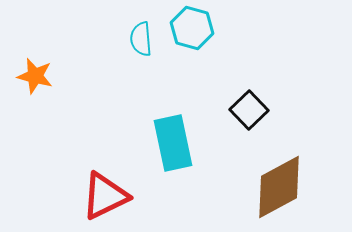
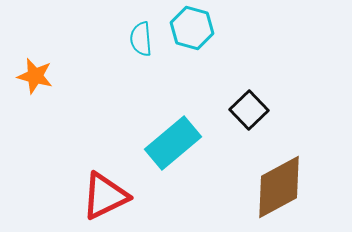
cyan rectangle: rotated 62 degrees clockwise
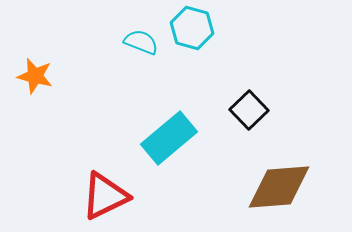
cyan semicircle: moved 3 px down; rotated 116 degrees clockwise
cyan rectangle: moved 4 px left, 5 px up
brown diamond: rotated 24 degrees clockwise
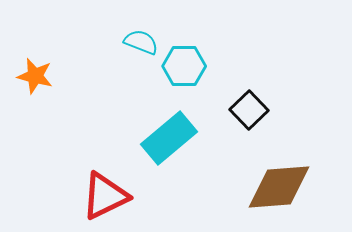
cyan hexagon: moved 8 px left, 38 px down; rotated 15 degrees counterclockwise
